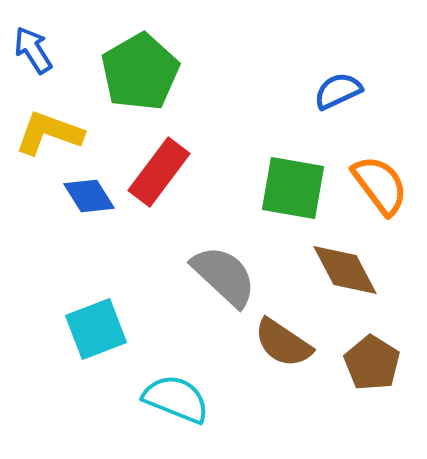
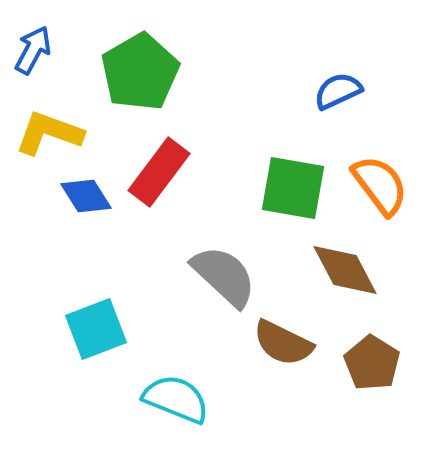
blue arrow: rotated 60 degrees clockwise
blue diamond: moved 3 px left
brown semicircle: rotated 8 degrees counterclockwise
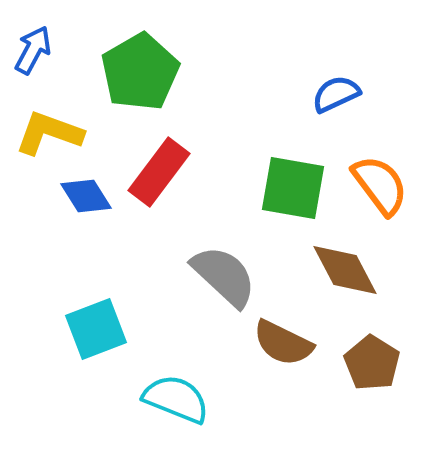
blue semicircle: moved 2 px left, 3 px down
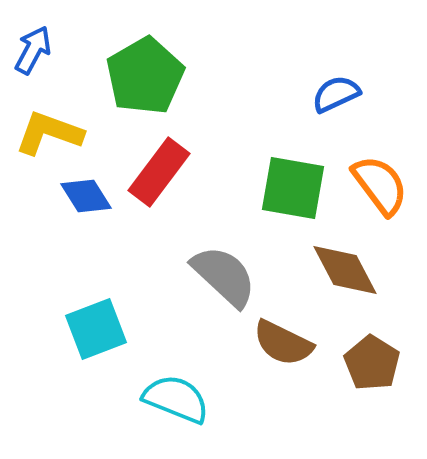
green pentagon: moved 5 px right, 4 px down
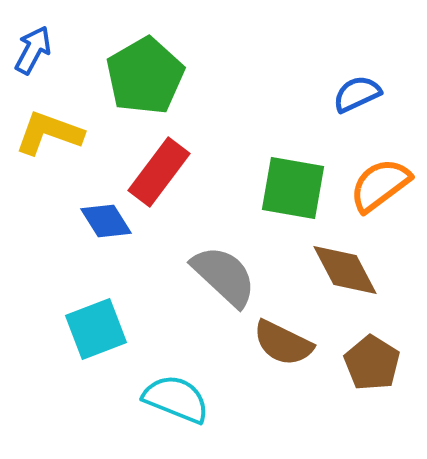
blue semicircle: moved 21 px right
orange semicircle: rotated 90 degrees counterclockwise
blue diamond: moved 20 px right, 25 px down
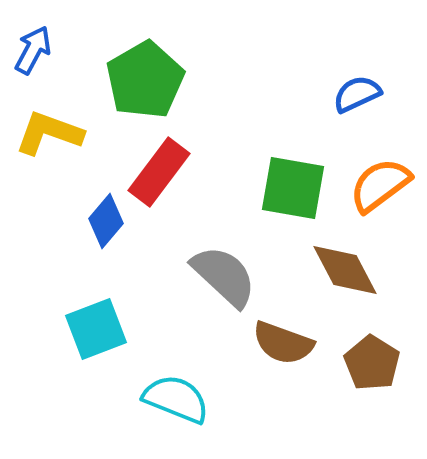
green pentagon: moved 4 px down
blue diamond: rotated 72 degrees clockwise
brown semicircle: rotated 6 degrees counterclockwise
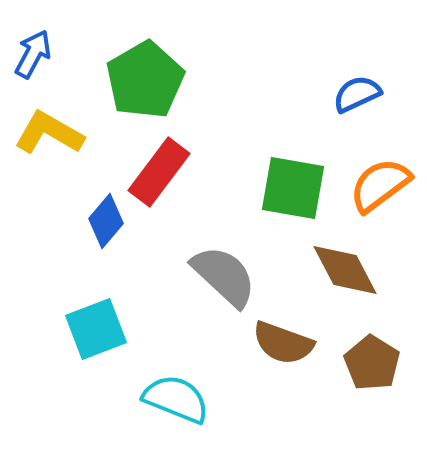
blue arrow: moved 4 px down
yellow L-shape: rotated 10 degrees clockwise
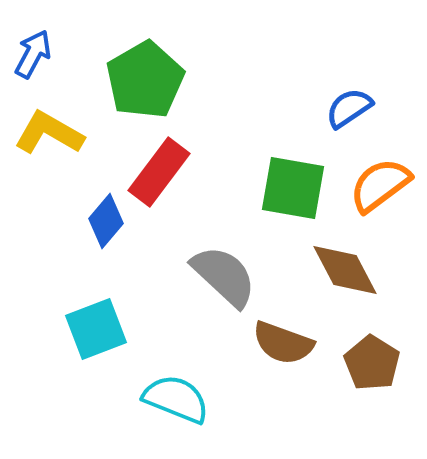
blue semicircle: moved 8 px left, 14 px down; rotated 9 degrees counterclockwise
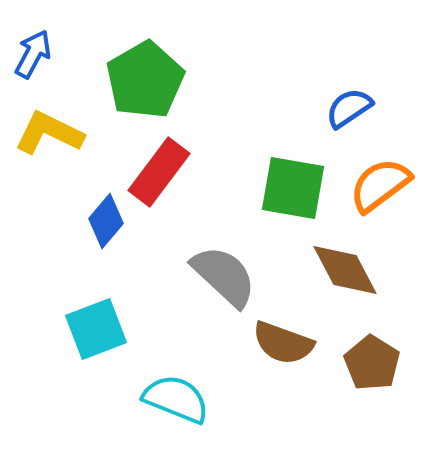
yellow L-shape: rotated 4 degrees counterclockwise
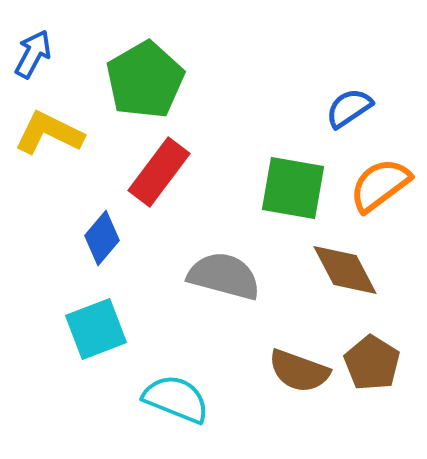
blue diamond: moved 4 px left, 17 px down
gray semicircle: rotated 28 degrees counterclockwise
brown semicircle: moved 16 px right, 28 px down
